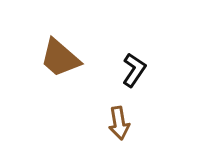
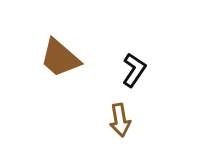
brown arrow: moved 1 px right, 3 px up
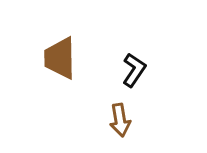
brown trapezoid: rotated 48 degrees clockwise
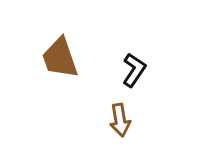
brown trapezoid: rotated 18 degrees counterclockwise
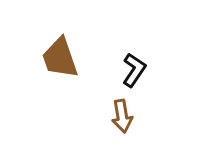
brown arrow: moved 2 px right, 4 px up
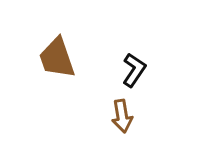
brown trapezoid: moved 3 px left
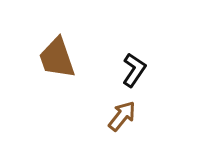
brown arrow: rotated 132 degrees counterclockwise
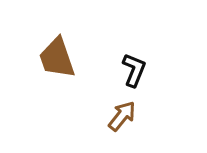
black L-shape: rotated 12 degrees counterclockwise
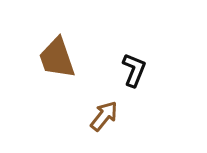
brown arrow: moved 18 px left
